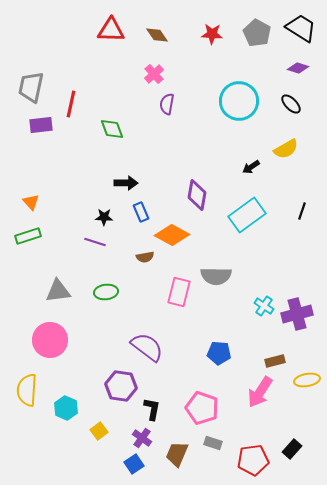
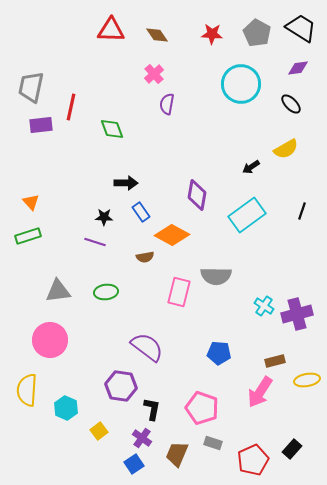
purple diamond at (298, 68): rotated 25 degrees counterclockwise
cyan circle at (239, 101): moved 2 px right, 17 px up
red line at (71, 104): moved 3 px down
blue rectangle at (141, 212): rotated 12 degrees counterclockwise
red pentagon at (253, 460): rotated 16 degrees counterclockwise
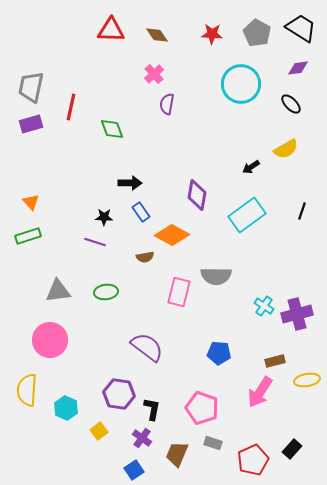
purple rectangle at (41, 125): moved 10 px left, 1 px up; rotated 10 degrees counterclockwise
black arrow at (126, 183): moved 4 px right
purple hexagon at (121, 386): moved 2 px left, 8 px down
blue square at (134, 464): moved 6 px down
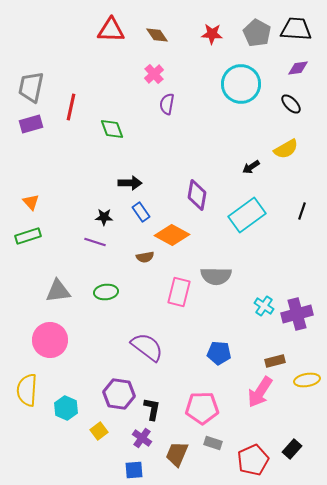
black trapezoid at (301, 28): moved 5 px left, 1 px down; rotated 28 degrees counterclockwise
pink pentagon at (202, 408): rotated 20 degrees counterclockwise
blue square at (134, 470): rotated 30 degrees clockwise
